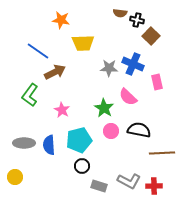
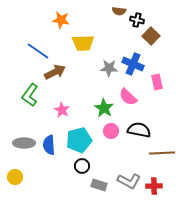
brown semicircle: moved 1 px left, 2 px up
gray rectangle: moved 1 px up
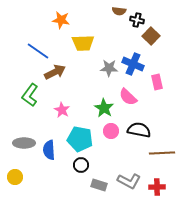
cyan pentagon: moved 1 px right, 1 px up; rotated 25 degrees clockwise
blue semicircle: moved 5 px down
black circle: moved 1 px left, 1 px up
red cross: moved 3 px right, 1 px down
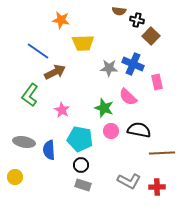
green star: rotated 12 degrees counterclockwise
gray ellipse: moved 1 px up; rotated 10 degrees clockwise
gray rectangle: moved 16 px left
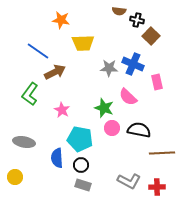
green L-shape: moved 1 px up
pink circle: moved 1 px right, 3 px up
blue semicircle: moved 8 px right, 8 px down
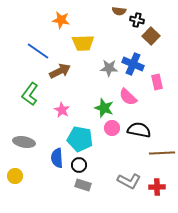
brown arrow: moved 5 px right, 1 px up
black circle: moved 2 px left
yellow circle: moved 1 px up
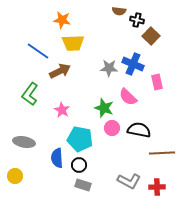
orange star: moved 1 px right
yellow trapezoid: moved 10 px left
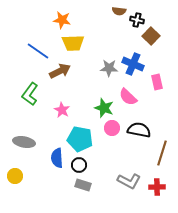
brown line: rotated 70 degrees counterclockwise
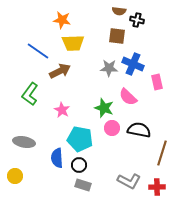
brown square: moved 34 px left; rotated 36 degrees counterclockwise
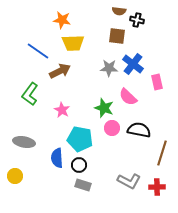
blue cross: rotated 15 degrees clockwise
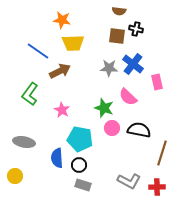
black cross: moved 1 px left, 9 px down
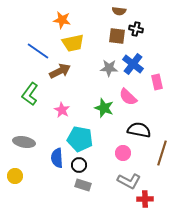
yellow trapezoid: rotated 10 degrees counterclockwise
pink circle: moved 11 px right, 25 px down
red cross: moved 12 px left, 12 px down
